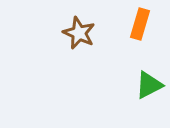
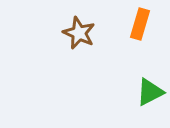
green triangle: moved 1 px right, 7 px down
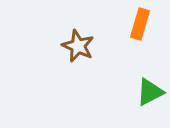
brown star: moved 1 px left, 13 px down
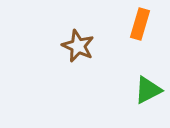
green triangle: moved 2 px left, 2 px up
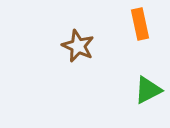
orange rectangle: rotated 28 degrees counterclockwise
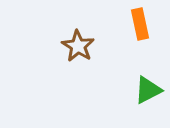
brown star: rotated 8 degrees clockwise
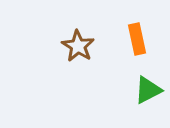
orange rectangle: moved 3 px left, 15 px down
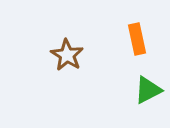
brown star: moved 11 px left, 9 px down
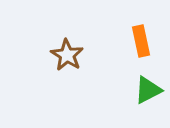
orange rectangle: moved 4 px right, 2 px down
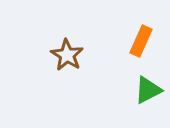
orange rectangle: rotated 36 degrees clockwise
